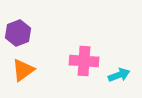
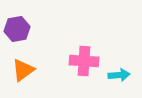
purple hexagon: moved 1 px left, 4 px up; rotated 10 degrees clockwise
cyan arrow: rotated 15 degrees clockwise
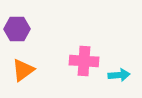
purple hexagon: rotated 10 degrees clockwise
